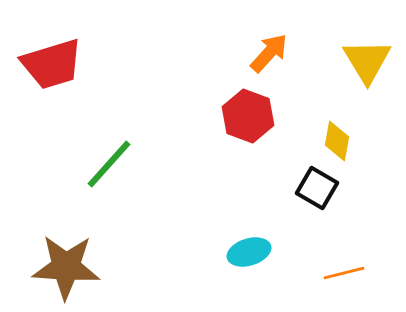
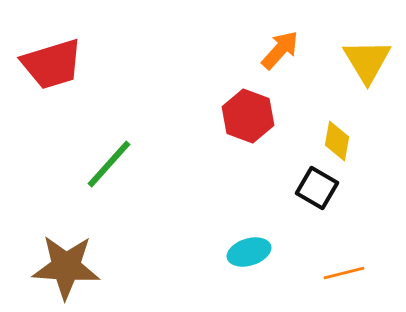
orange arrow: moved 11 px right, 3 px up
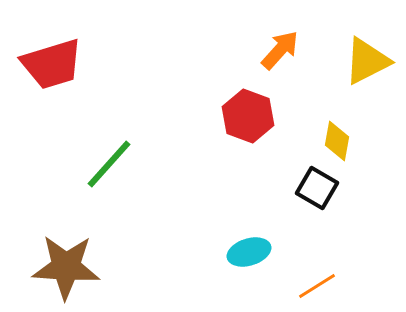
yellow triangle: rotated 34 degrees clockwise
orange line: moved 27 px left, 13 px down; rotated 18 degrees counterclockwise
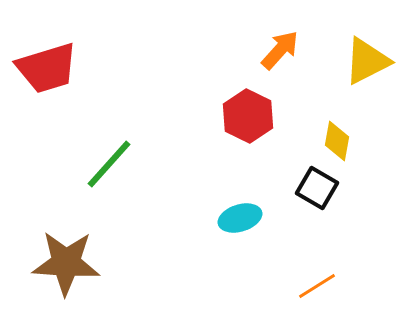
red trapezoid: moved 5 px left, 4 px down
red hexagon: rotated 6 degrees clockwise
cyan ellipse: moved 9 px left, 34 px up
brown star: moved 4 px up
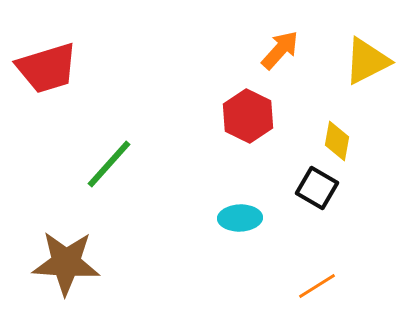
cyan ellipse: rotated 15 degrees clockwise
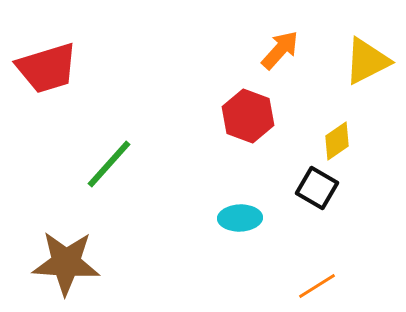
red hexagon: rotated 6 degrees counterclockwise
yellow diamond: rotated 45 degrees clockwise
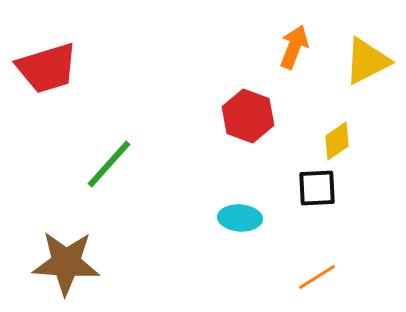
orange arrow: moved 14 px right, 3 px up; rotated 21 degrees counterclockwise
black square: rotated 33 degrees counterclockwise
cyan ellipse: rotated 6 degrees clockwise
orange line: moved 9 px up
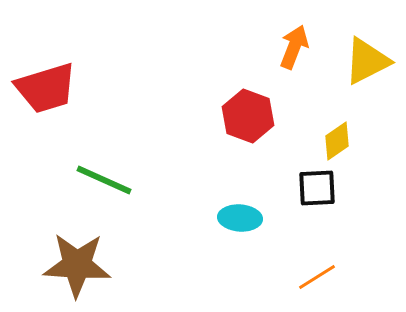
red trapezoid: moved 1 px left, 20 px down
green line: moved 5 px left, 16 px down; rotated 72 degrees clockwise
brown star: moved 11 px right, 2 px down
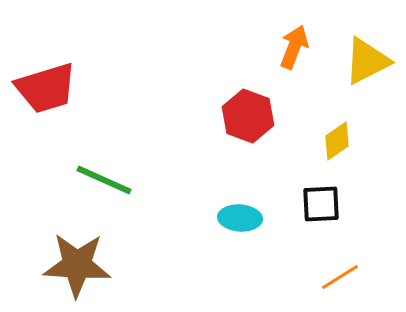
black square: moved 4 px right, 16 px down
orange line: moved 23 px right
